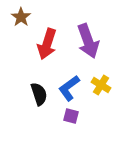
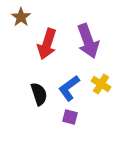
yellow cross: moved 1 px up
purple square: moved 1 px left, 1 px down
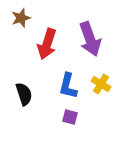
brown star: moved 1 px down; rotated 18 degrees clockwise
purple arrow: moved 2 px right, 2 px up
blue L-shape: moved 1 px left, 2 px up; rotated 40 degrees counterclockwise
black semicircle: moved 15 px left
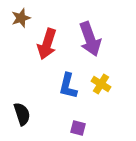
black semicircle: moved 2 px left, 20 px down
purple square: moved 8 px right, 11 px down
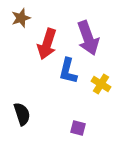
purple arrow: moved 2 px left, 1 px up
blue L-shape: moved 15 px up
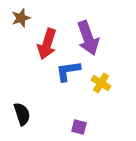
blue L-shape: rotated 68 degrees clockwise
yellow cross: moved 1 px up
purple square: moved 1 px right, 1 px up
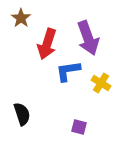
brown star: rotated 18 degrees counterclockwise
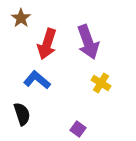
purple arrow: moved 4 px down
blue L-shape: moved 31 px left, 9 px down; rotated 48 degrees clockwise
purple square: moved 1 px left, 2 px down; rotated 21 degrees clockwise
